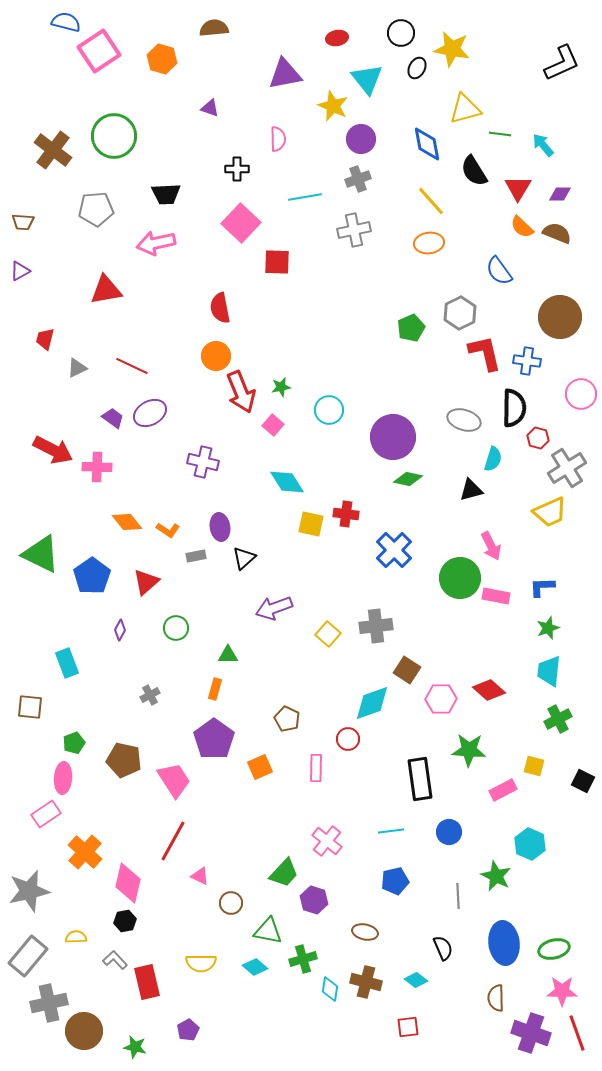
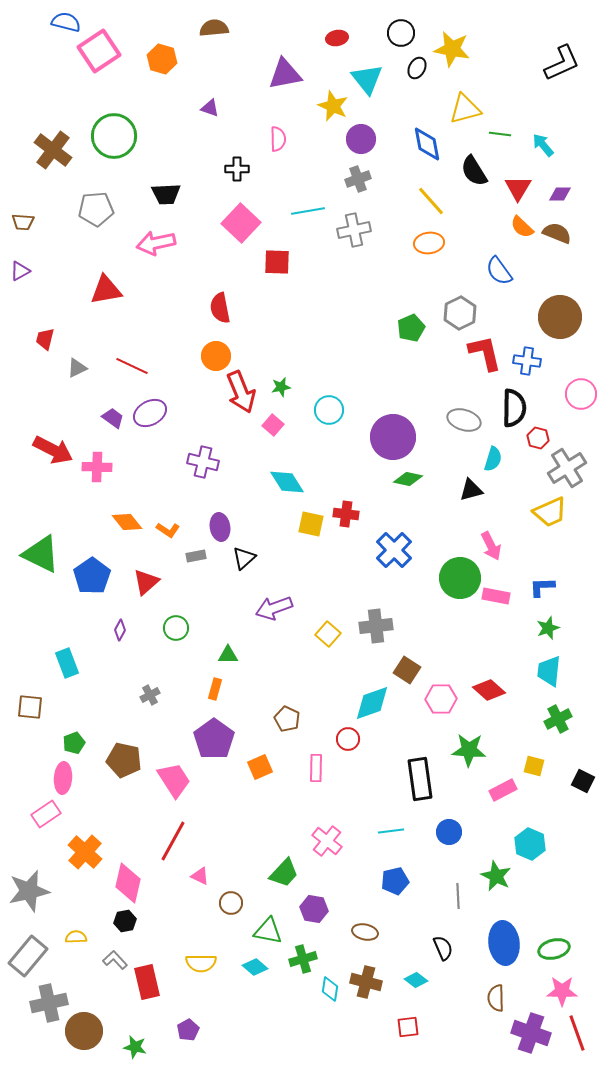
cyan line at (305, 197): moved 3 px right, 14 px down
purple hexagon at (314, 900): moved 9 px down; rotated 8 degrees counterclockwise
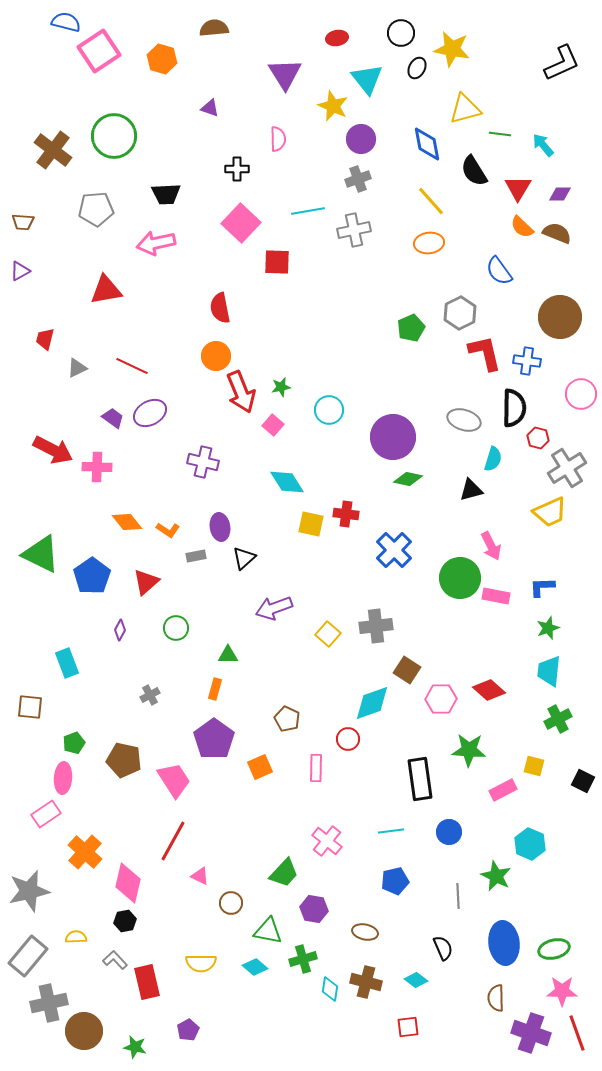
purple triangle at (285, 74): rotated 51 degrees counterclockwise
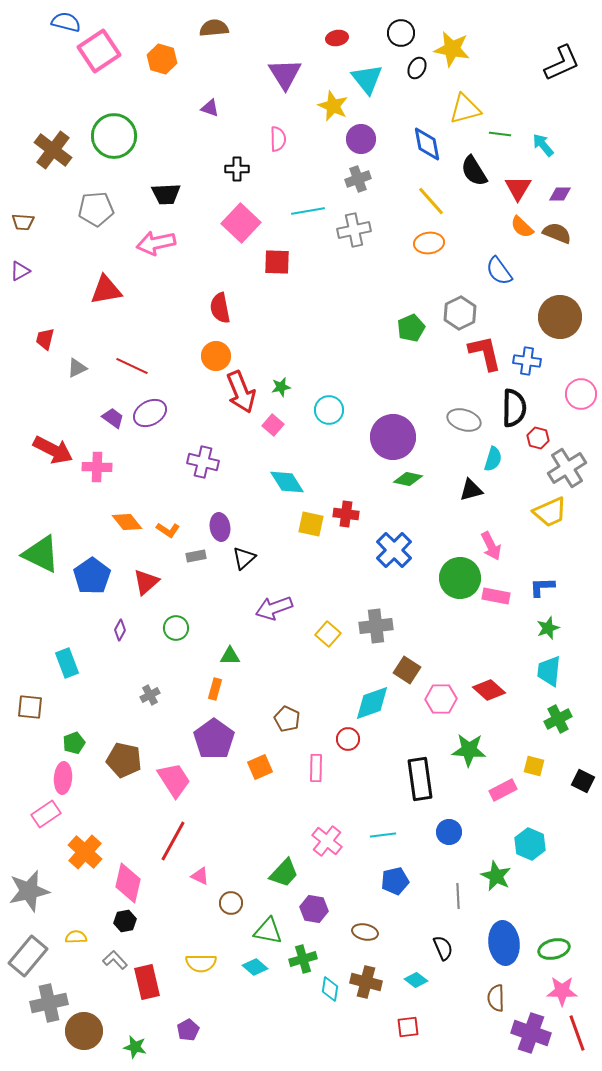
green triangle at (228, 655): moved 2 px right, 1 px down
cyan line at (391, 831): moved 8 px left, 4 px down
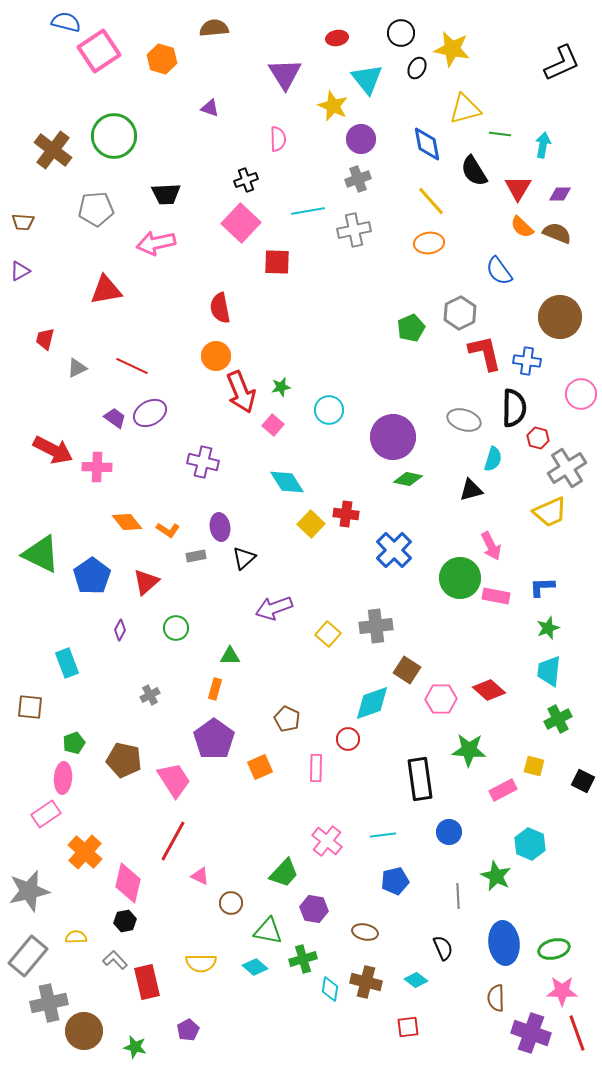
cyan arrow at (543, 145): rotated 50 degrees clockwise
black cross at (237, 169): moved 9 px right, 11 px down; rotated 20 degrees counterclockwise
purple trapezoid at (113, 418): moved 2 px right
yellow square at (311, 524): rotated 32 degrees clockwise
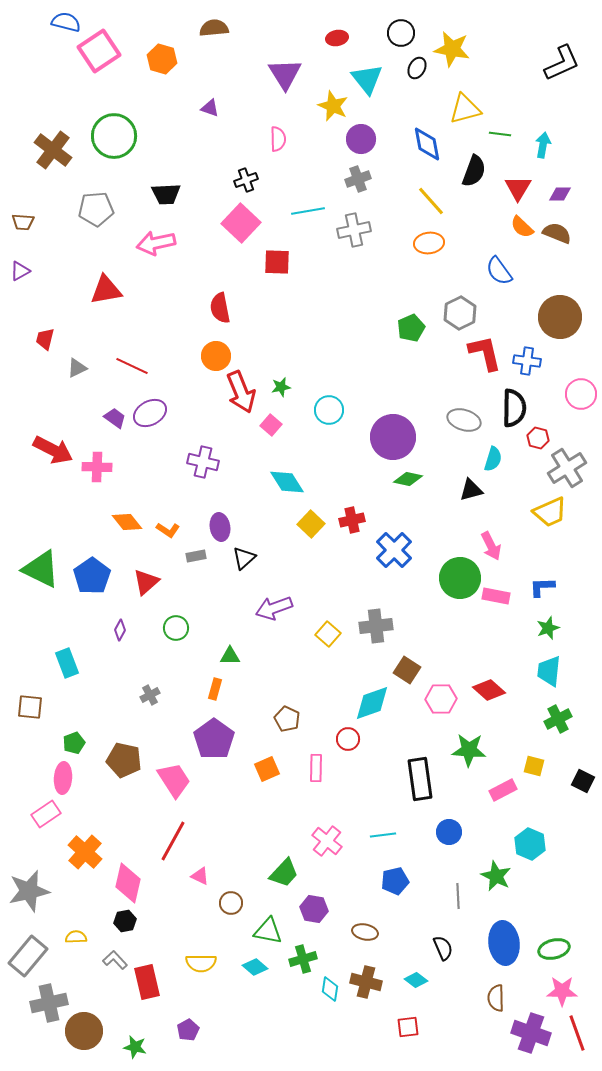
black semicircle at (474, 171): rotated 128 degrees counterclockwise
pink square at (273, 425): moved 2 px left
red cross at (346, 514): moved 6 px right, 6 px down; rotated 20 degrees counterclockwise
green triangle at (41, 554): moved 15 px down
orange square at (260, 767): moved 7 px right, 2 px down
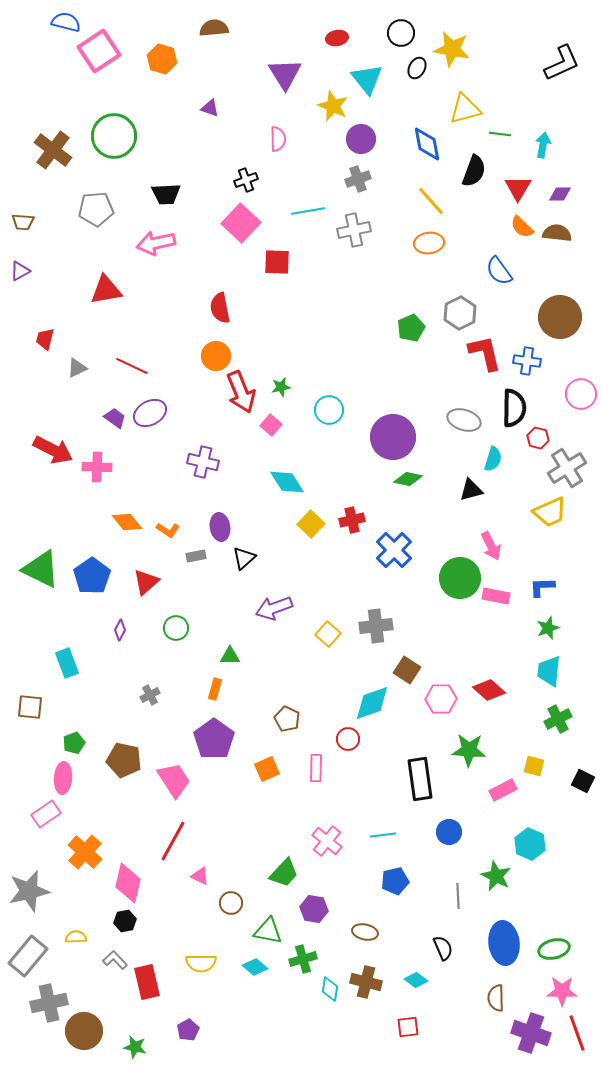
brown semicircle at (557, 233): rotated 16 degrees counterclockwise
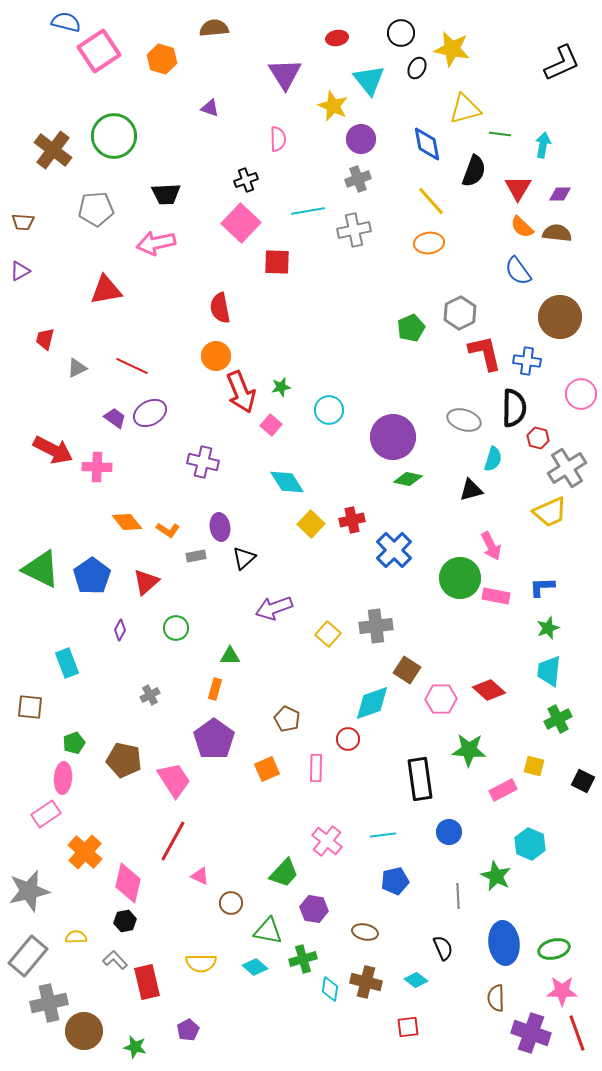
cyan triangle at (367, 79): moved 2 px right, 1 px down
blue semicircle at (499, 271): moved 19 px right
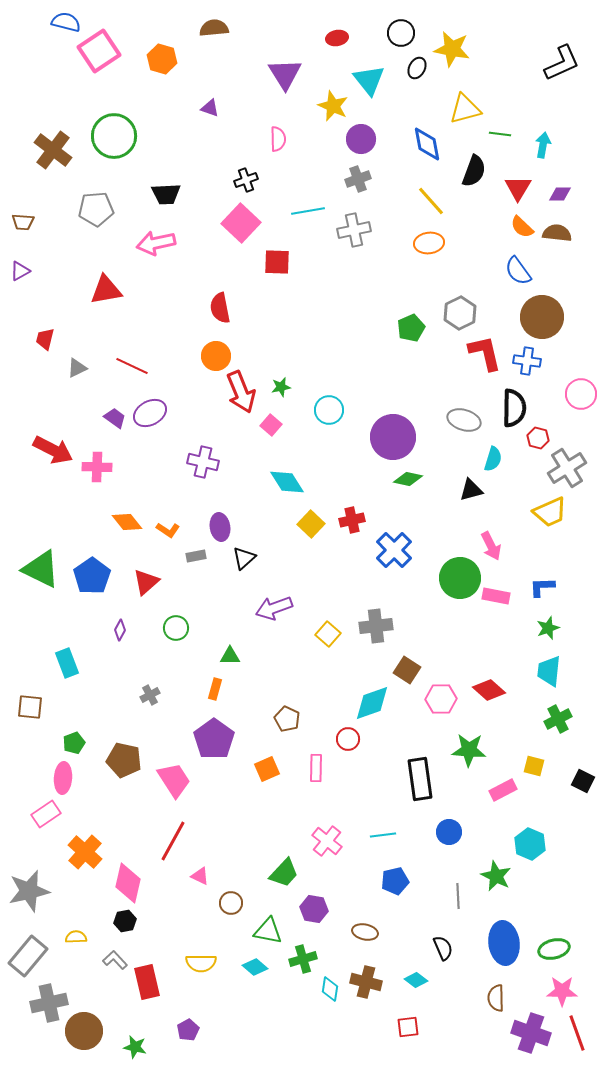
brown circle at (560, 317): moved 18 px left
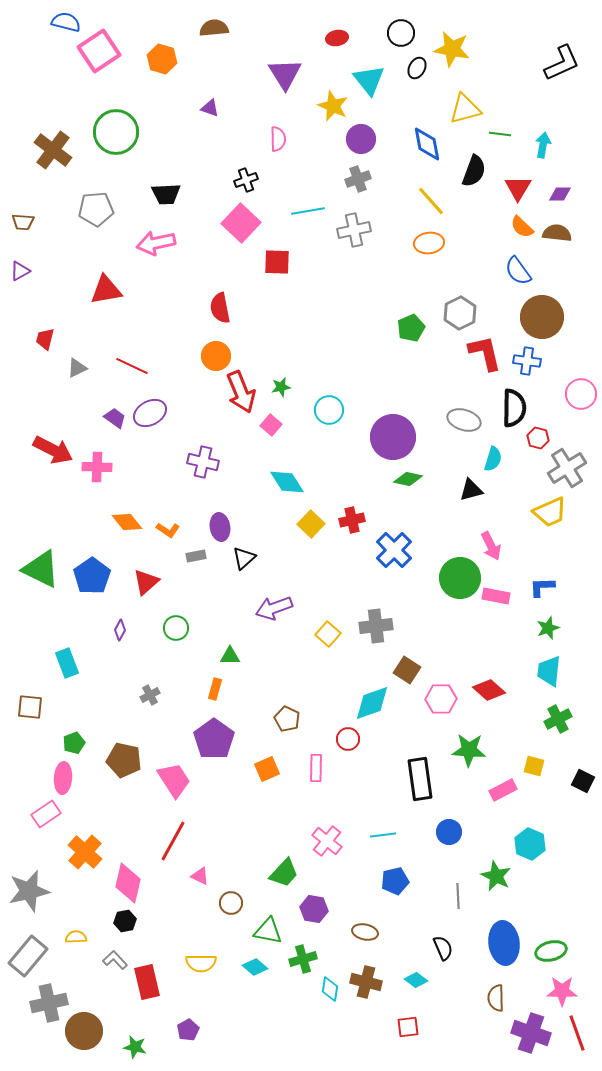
green circle at (114, 136): moved 2 px right, 4 px up
green ellipse at (554, 949): moved 3 px left, 2 px down
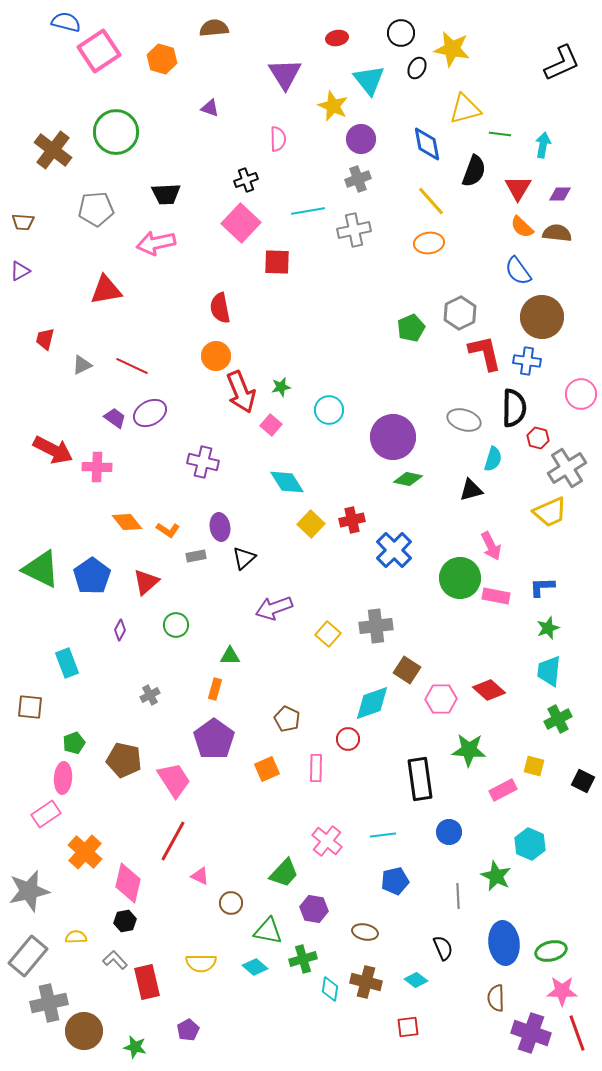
gray triangle at (77, 368): moved 5 px right, 3 px up
green circle at (176, 628): moved 3 px up
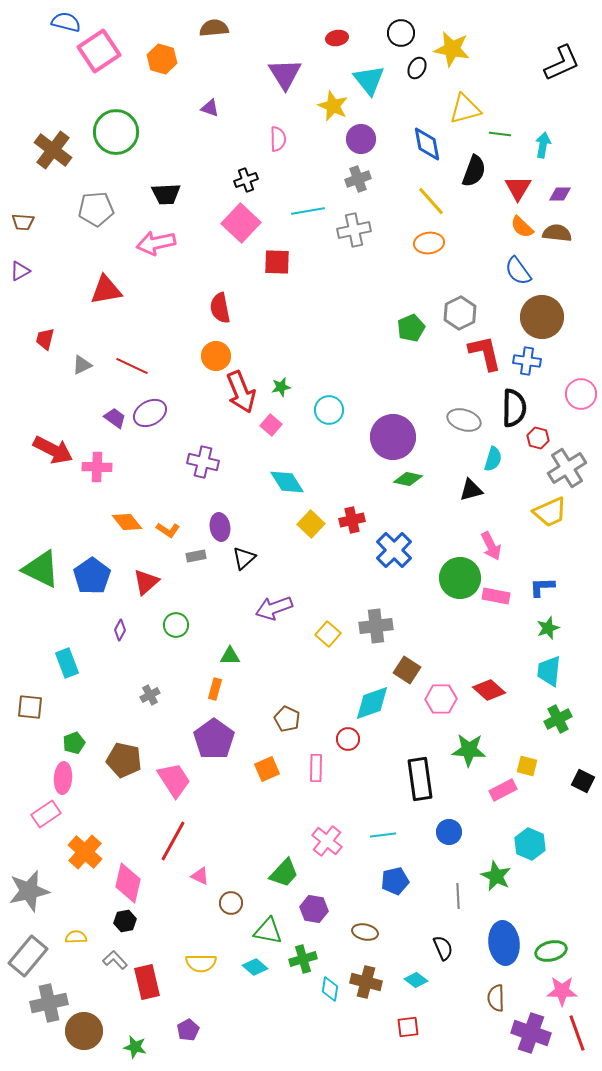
yellow square at (534, 766): moved 7 px left
